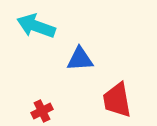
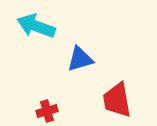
blue triangle: rotated 12 degrees counterclockwise
red cross: moved 5 px right; rotated 10 degrees clockwise
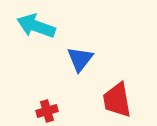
blue triangle: rotated 36 degrees counterclockwise
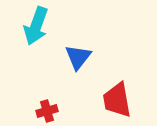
cyan arrow: rotated 90 degrees counterclockwise
blue triangle: moved 2 px left, 2 px up
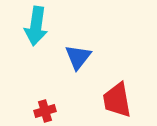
cyan arrow: rotated 12 degrees counterclockwise
red cross: moved 2 px left
